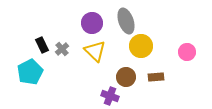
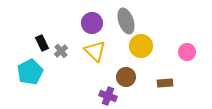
black rectangle: moved 2 px up
gray cross: moved 1 px left, 2 px down
brown rectangle: moved 9 px right, 6 px down
purple cross: moved 2 px left
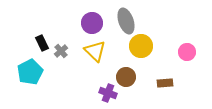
purple cross: moved 3 px up
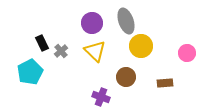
pink circle: moved 1 px down
purple cross: moved 7 px left, 4 px down
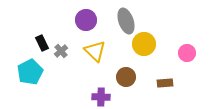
purple circle: moved 6 px left, 3 px up
yellow circle: moved 3 px right, 2 px up
purple cross: rotated 18 degrees counterclockwise
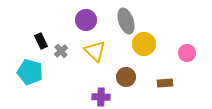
black rectangle: moved 1 px left, 2 px up
cyan pentagon: rotated 30 degrees counterclockwise
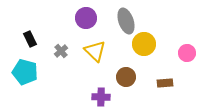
purple circle: moved 2 px up
black rectangle: moved 11 px left, 2 px up
cyan pentagon: moved 5 px left
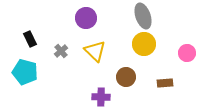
gray ellipse: moved 17 px right, 5 px up
